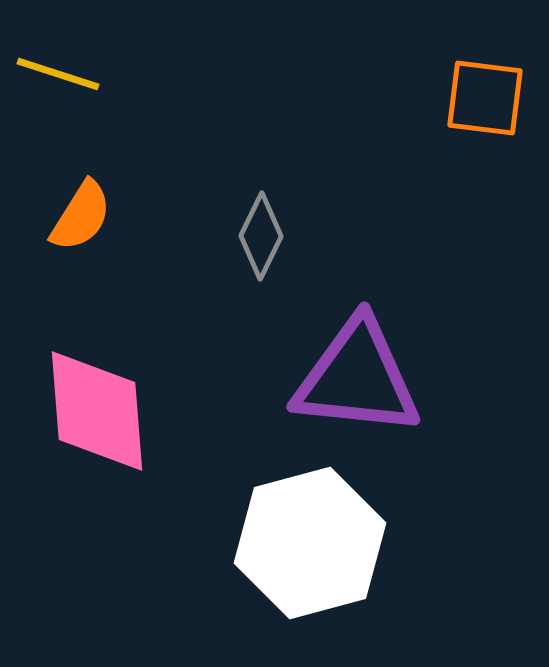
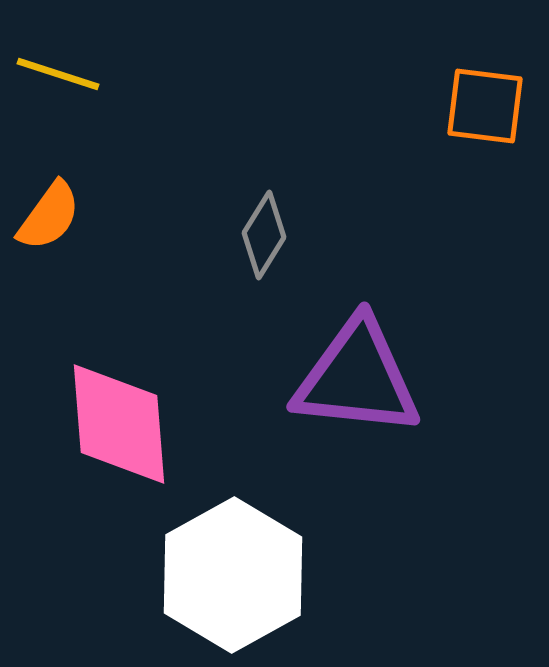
orange square: moved 8 px down
orange semicircle: moved 32 px left; rotated 4 degrees clockwise
gray diamond: moved 3 px right, 1 px up; rotated 6 degrees clockwise
pink diamond: moved 22 px right, 13 px down
white hexagon: moved 77 px left, 32 px down; rotated 14 degrees counterclockwise
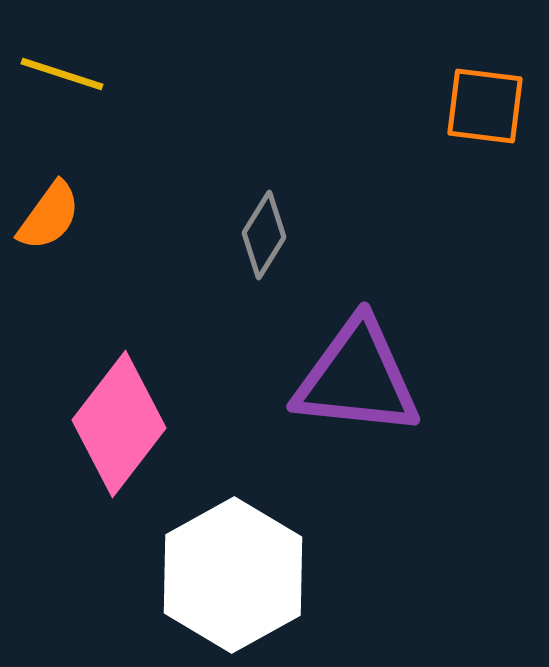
yellow line: moved 4 px right
pink diamond: rotated 42 degrees clockwise
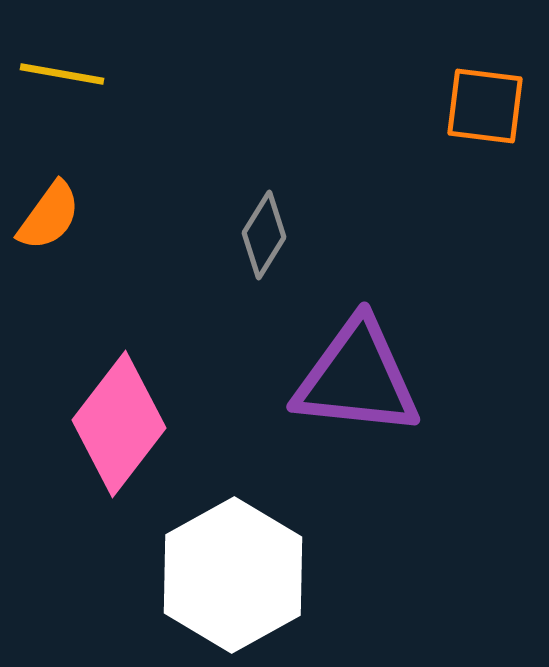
yellow line: rotated 8 degrees counterclockwise
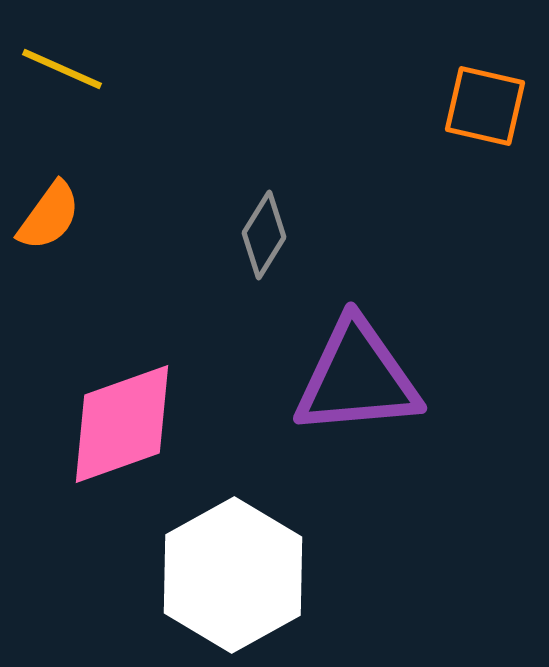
yellow line: moved 5 px up; rotated 14 degrees clockwise
orange square: rotated 6 degrees clockwise
purple triangle: rotated 11 degrees counterclockwise
pink diamond: moved 3 px right; rotated 33 degrees clockwise
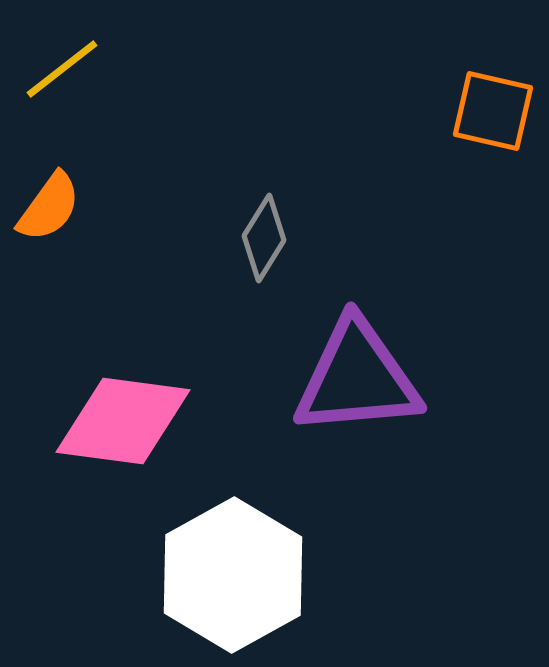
yellow line: rotated 62 degrees counterclockwise
orange square: moved 8 px right, 5 px down
orange semicircle: moved 9 px up
gray diamond: moved 3 px down
pink diamond: moved 1 px right, 3 px up; rotated 27 degrees clockwise
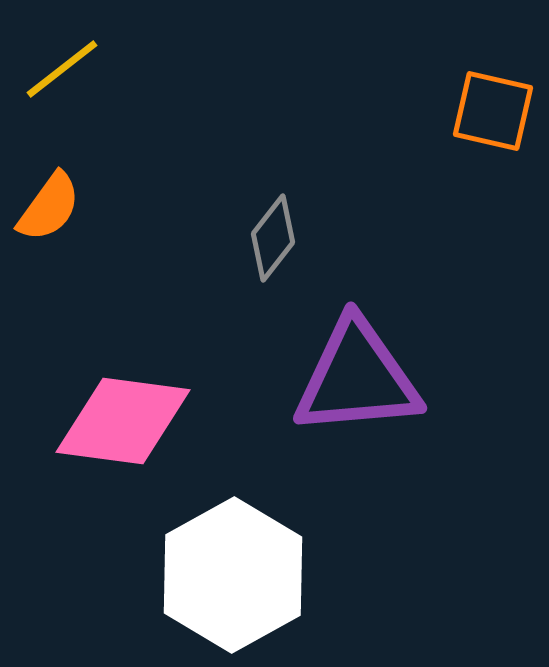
gray diamond: moved 9 px right; rotated 6 degrees clockwise
